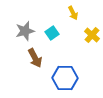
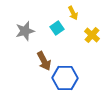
cyan square: moved 5 px right, 5 px up
brown arrow: moved 9 px right, 3 px down
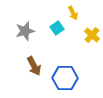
brown arrow: moved 10 px left, 5 px down
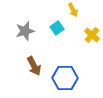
yellow arrow: moved 3 px up
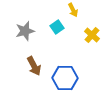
cyan square: moved 1 px up
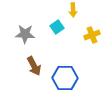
yellow arrow: rotated 24 degrees clockwise
gray star: moved 3 px down; rotated 18 degrees clockwise
yellow cross: rotated 28 degrees clockwise
